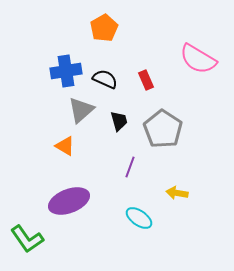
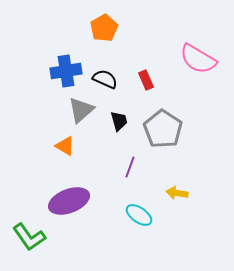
cyan ellipse: moved 3 px up
green L-shape: moved 2 px right, 2 px up
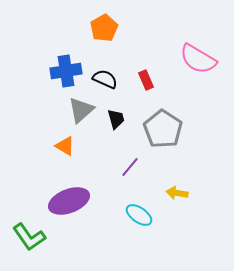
black trapezoid: moved 3 px left, 2 px up
purple line: rotated 20 degrees clockwise
